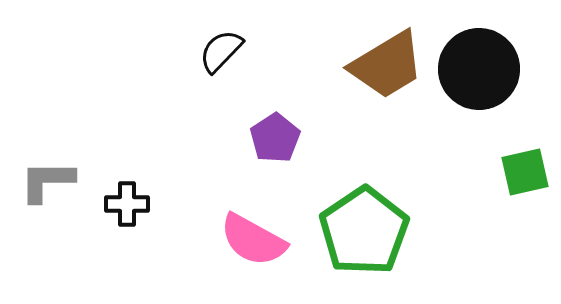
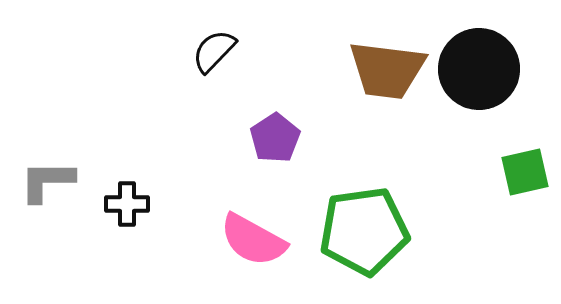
black semicircle: moved 7 px left
brown trapezoid: moved 5 px down; rotated 38 degrees clockwise
green pentagon: rotated 26 degrees clockwise
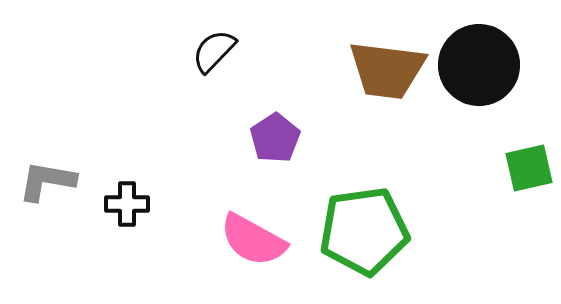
black circle: moved 4 px up
green square: moved 4 px right, 4 px up
gray L-shape: rotated 10 degrees clockwise
